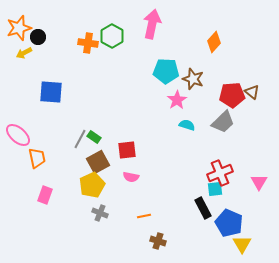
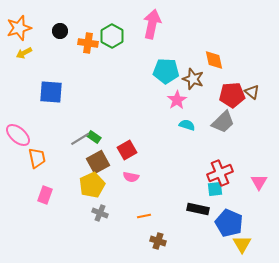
black circle: moved 22 px right, 6 px up
orange diamond: moved 18 px down; rotated 55 degrees counterclockwise
gray line: rotated 30 degrees clockwise
red square: rotated 24 degrees counterclockwise
black rectangle: moved 5 px left, 1 px down; rotated 50 degrees counterclockwise
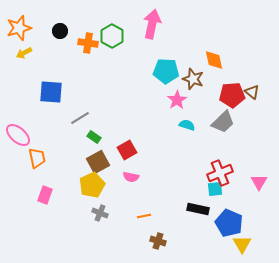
gray line: moved 21 px up
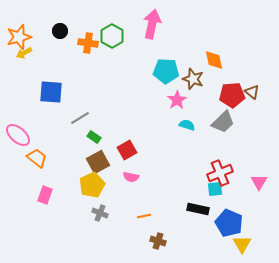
orange star: moved 9 px down
orange trapezoid: rotated 40 degrees counterclockwise
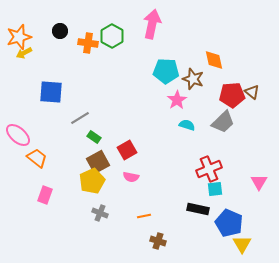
red cross: moved 11 px left, 4 px up
yellow pentagon: moved 4 px up
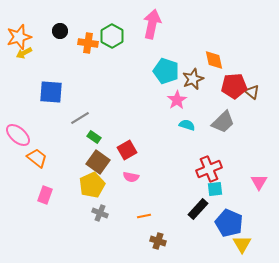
cyan pentagon: rotated 15 degrees clockwise
brown star: rotated 30 degrees clockwise
red pentagon: moved 2 px right, 9 px up
brown square: rotated 25 degrees counterclockwise
yellow pentagon: moved 4 px down
black rectangle: rotated 60 degrees counterclockwise
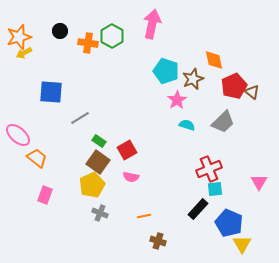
red pentagon: rotated 20 degrees counterclockwise
green rectangle: moved 5 px right, 4 px down
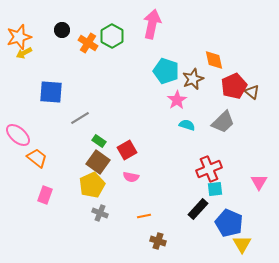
black circle: moved 2 px right, 1 px up
orange cross: rotated 24 degrees clockwise
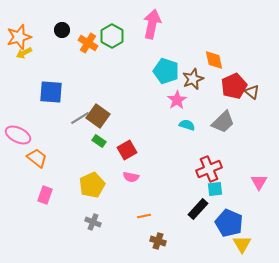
pink ellipse: rotated 15 degrees counterclockwise
brown square: moved 46 px up
gray cross: moved 7 px left, 9 px down
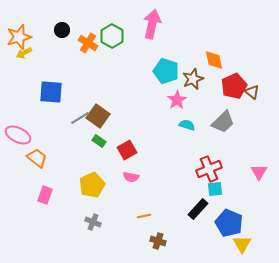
pink triangle: moved 10 px up
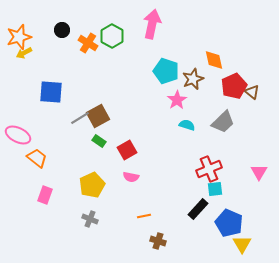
brown square: rotated 25 degrees clockwise
gray cross: moved 3 px left, 3 px up
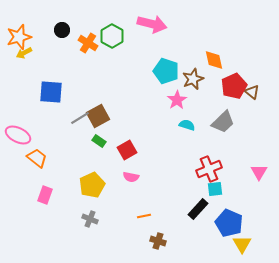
pink arrow: rotated 92 degrees clockwise
